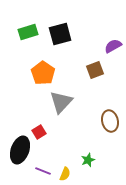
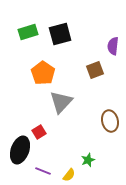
purple semicircle: rotated 54 degrees counterclockwise
yellow semicircle: moved 4 px right, 1 px down; rotated 16 degrees clockwise
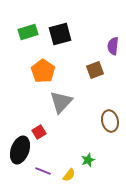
orange pentagon: moved 2 px up
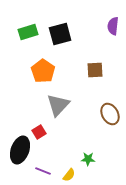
purple semicircle: moved 20 px up
brown square: rotated 18 degrees clockwise
gray triangle: moved 3 px left, 3 px down
brown ellipse: moved 7 px up; rotated 15 degrees counterclockwise
green star: moved 1 px up; rotated 24 degrees clockwise
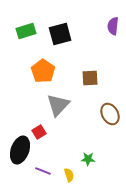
green rectangle: moved 2 px left, 1 px up
brown square: moved 5 px left, 8 px down
yellow semicircle: rotated 56 degrees counterclockwise
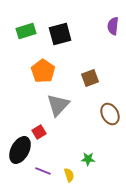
brown square: rotated 18 degrees counterclockwise
black ellipse: rotated 8 degrees clockwise
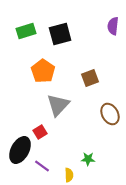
red square: moved 1 px right
purple line: moved 1 px left, 5 px up; rotated 14 degrees clockwise
yellow semicircle: rotated 16 degrees clockwise
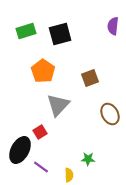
purple line: moved 1 px left, 1 px down
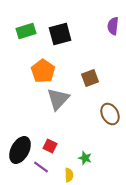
gray triangle: moved 6 px up
red square: moved 10 px right, 14 px down; rotated 32 degrees counterclockwise
green star: moved 3 px left, 1 px up; rotated 16 degrees clockwise
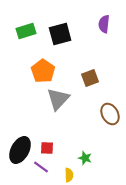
purple semicircle: moved 9 px left, 2 px up
red square: moved 3 px left, 2 px down; rotated 24 degrees counterclockwise
